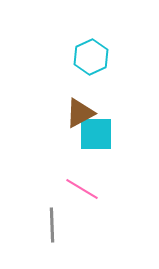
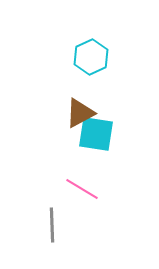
cyan square: rotated 9 degrees clockwise
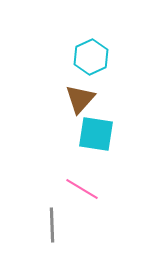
brown triangle: moved 14 px up; rotated 20 degrees counterclockwise
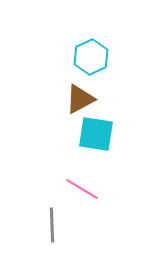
brown triangle: rotated 20 degrees clockwise
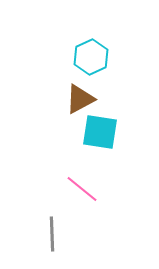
cyan square: moved 4 px right, 2 px up
pink line: rotated 8 degrees clockwise
gray line: moved 9 px down
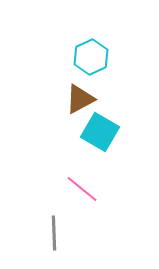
cyan square: rotated 21 degrees clockwise
gray line: moved 2 px right, 1 px up
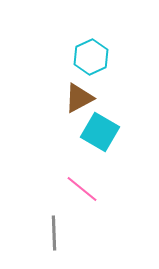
brown triangle: moved 1 px left, 1 px up
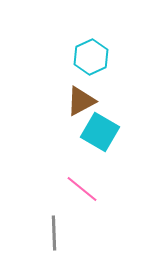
brown triangle: moved 2 px right, 3 px down
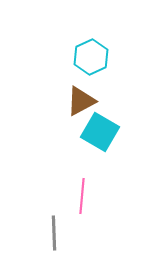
pink line: moved 7 px down; rotated 56 degrees clockwise
